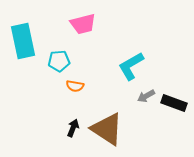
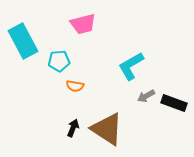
cyan rectangle: rotated 16 degrees counterclockwise
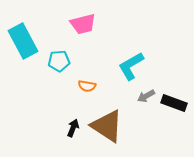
orange semicircle: moved 12 px right
brown triangle: moved 3 px up
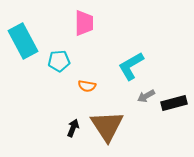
pink trapezoid: moved 1 px right, 1 px up; rotated 76 degrees counterclockwise
black rectangle: rotated 35 degrees counterclockwise
brown triangle: rotated 24 degrees clockwise
